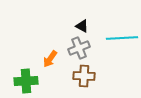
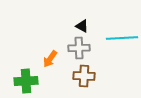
gray cross: rotated 20 degrees clockwise
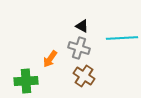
gray cross: rotated 20 degrees clockwise
brown cross: rotated 30 degrees clockwise
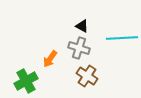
brown cross: moved 3 px right
green cross: rotated 25 degrees counterclockwise
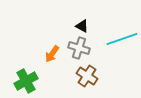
cyan line: moved 1 px down; rotated 16 degrees counterclockwise
orange arrow: moved 2 px right, 5 px up
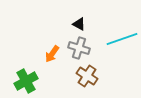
black triangle: moved 3 px left, 2 px up
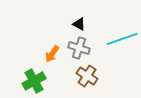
green cross: moved 8 px right
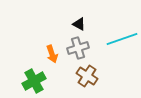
gray cross: moved 1 px left; rotated 35 degrees counterclockwise
orange arrow: rotated 54 degrees counterclockwise
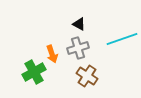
green cross: moved 9 px up
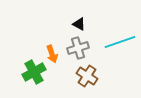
cyan line: moved 2 px left, 3 px down
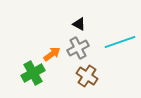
gray cross: rotated 10 degrees counterclockwise
orange arrow: rotated 108 degrees counterclockwise
green cross: moved 1 px left, 1 px down
